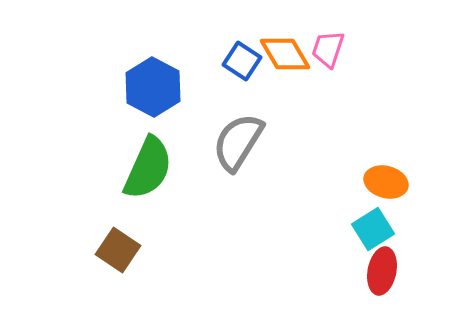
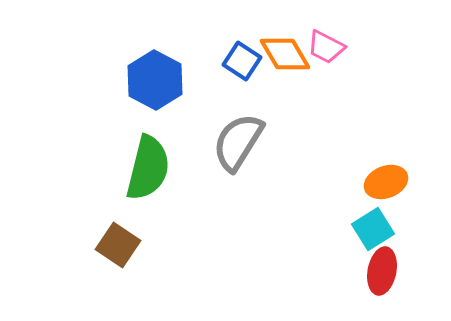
pink trapezoid: moved 2 px left, 2 px up; rotated 81 degrees counterclockwise
blue hexagon: moved 2 px right, 7 px up
green semicircle: rotated 10 degrees counterclockwise
orange ellipse: rotated 36 degrees counterclockwise
brown square: moved 5 px up
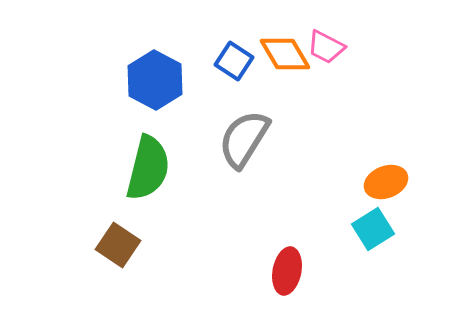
blue square: moved 8 px left
gray semicircle: moved 6 px right, 3 px up
red ellipse: moved 95 px left
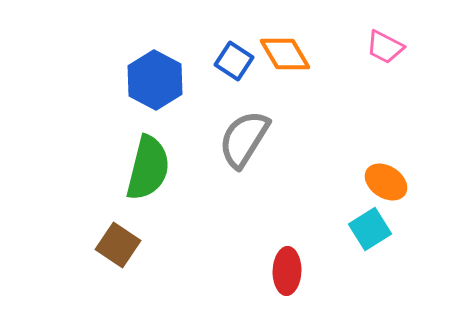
pink trapezoid: moved 59 px right
orange ellipse: rotated 54 degrees clockwise
cyan square: moved 3 px left
red ellipse: rotated 9 degrees counterclockwise
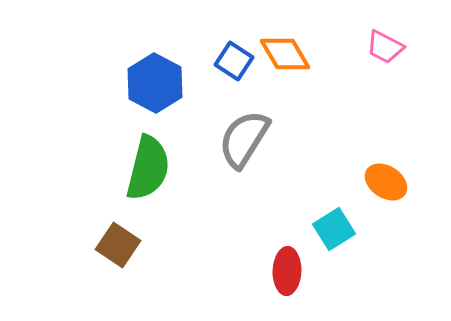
blue hexagon: moved 3 px down
cyan square: moved 36 px left
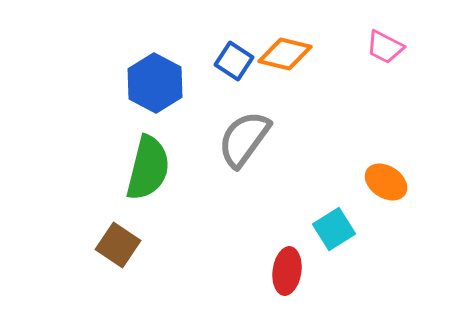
orange diamond: rotated 46 degrees counterclockwise
gray semicircle: rotated 4 degrees clockwise
red ellipse: rotated 6 degrees clockwise
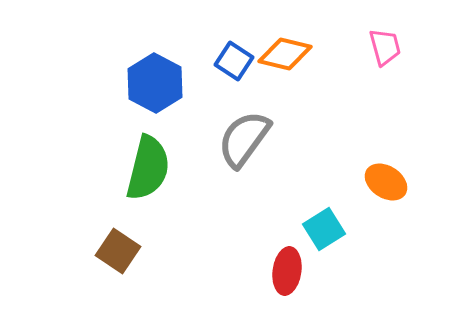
pink trapezoid: rotated 132 degrees counterclockwise
cyan square: moved 10 px left
brown square: moved 6 px down
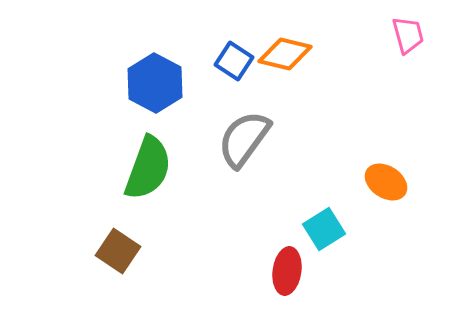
pink trapezoid: moved 23 px right, 12 px up
green semicircle: rotated 6 degrees clockwise
